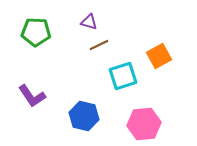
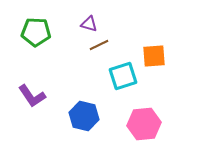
purple triangle: moved 2 px down
orange square: moved 5 px left; rotated 25 degrees clockwise
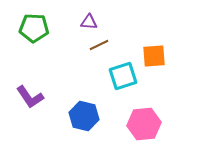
purple triangle: moved 2 px up; rotated 12 degrees counterclockwise
green pentagon: moved 2 px left, 4 px up
purple L-shape: moved 2 px left, 1 px down
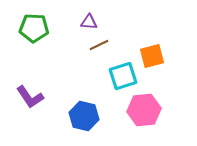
orange square: moved 2 px left; rotated 10 degrees counterclockwise
pink hexagon: moved 14 px up
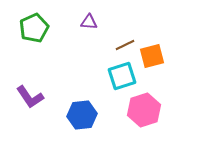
green pentagon: rotated 28 degrees counterclockwise
brown line: moved 26 px right
cyan square: moved 1 px left
pink hexagon: rotated 12 degrees counterclockwise
blue hexagon: moved 2 px left, 1 px up; rotated 20 degrees counterclockwise
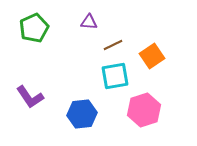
brown line: moved 12 px left
orange square: rotated 20 degrees counterclockwise
cyan square: moved 7 px left; rotated 8 degrees clockwise
blue hexagon: moved 1 px up
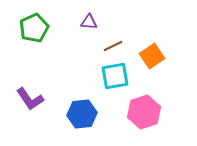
brown line: moved 1 px down
purple L-shape: moved 2 px down
pink hexagon: moved 2 px down
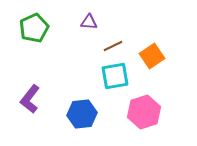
purple L-shape: rotated 72 degrees clockwise
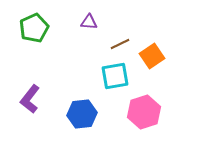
brown line: moved 7 px right, 2 px up
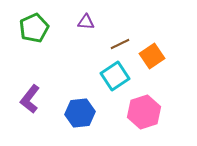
purple triangle: moved 3 px left
cyan square: rotated 24 degrees counterclockwise
blue hexagon: moved 2 px left, 1 px up
